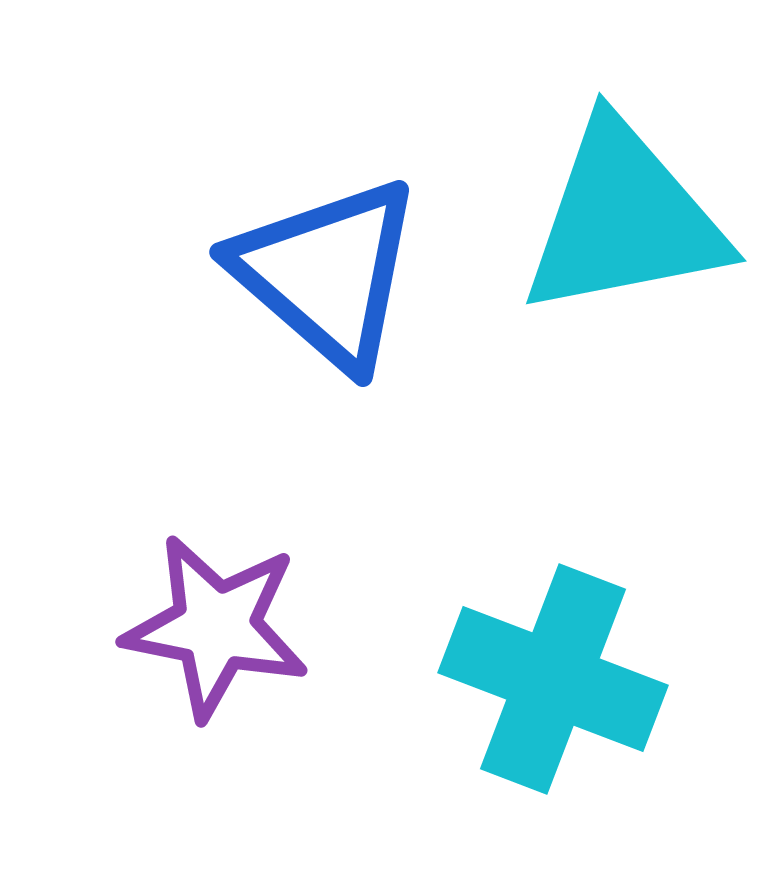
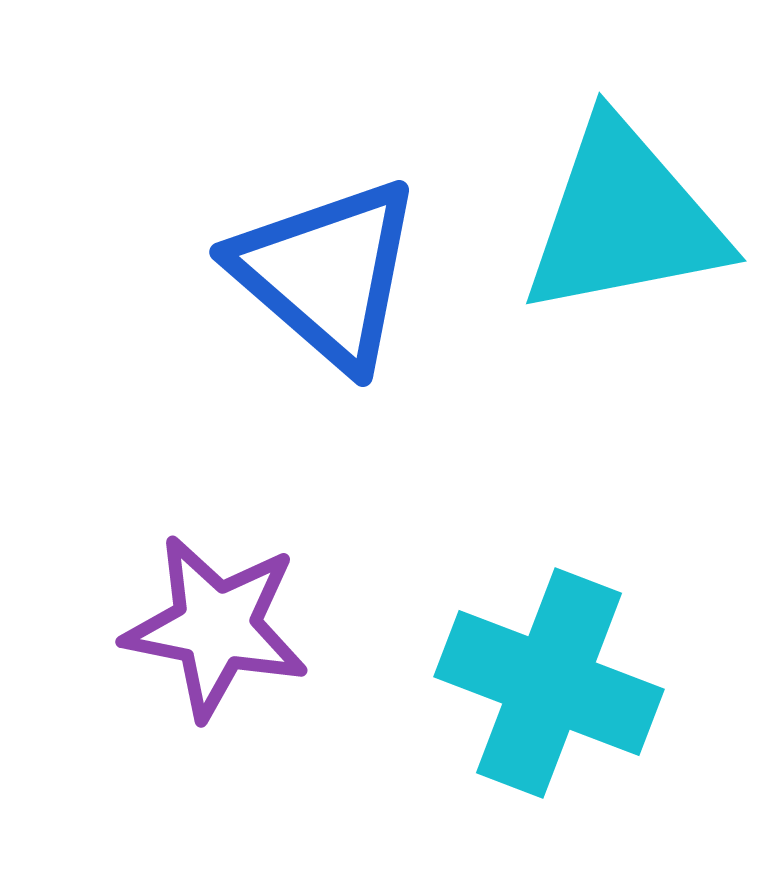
cyan cross: moved 4 px left, 4 px down
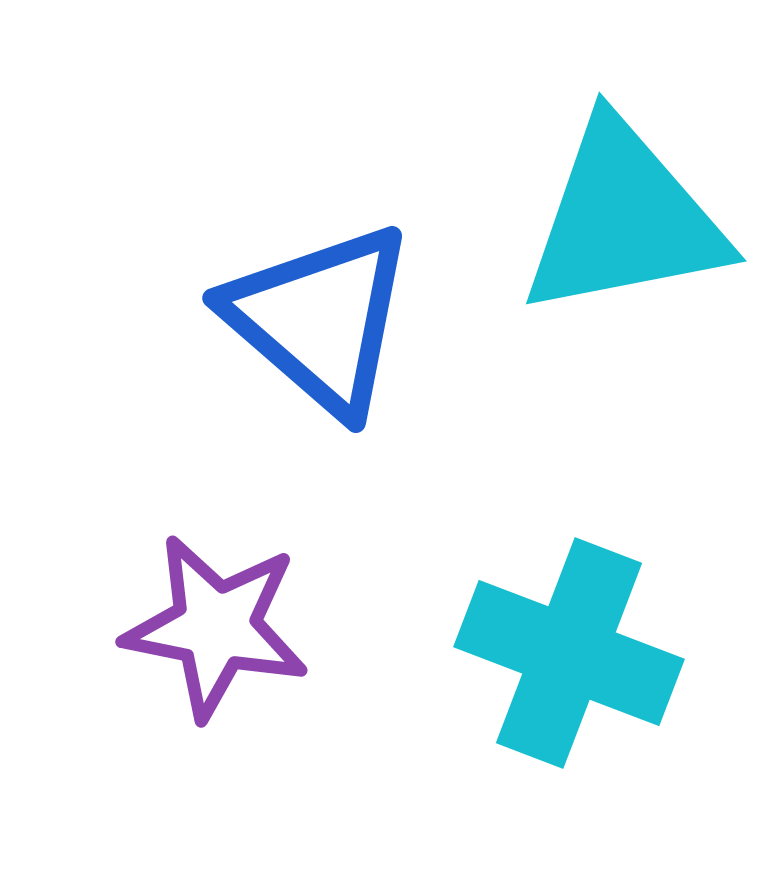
blue triangle: moved 7 px left, 46 px down
cyan cross: moved 20 px right, 30 px up
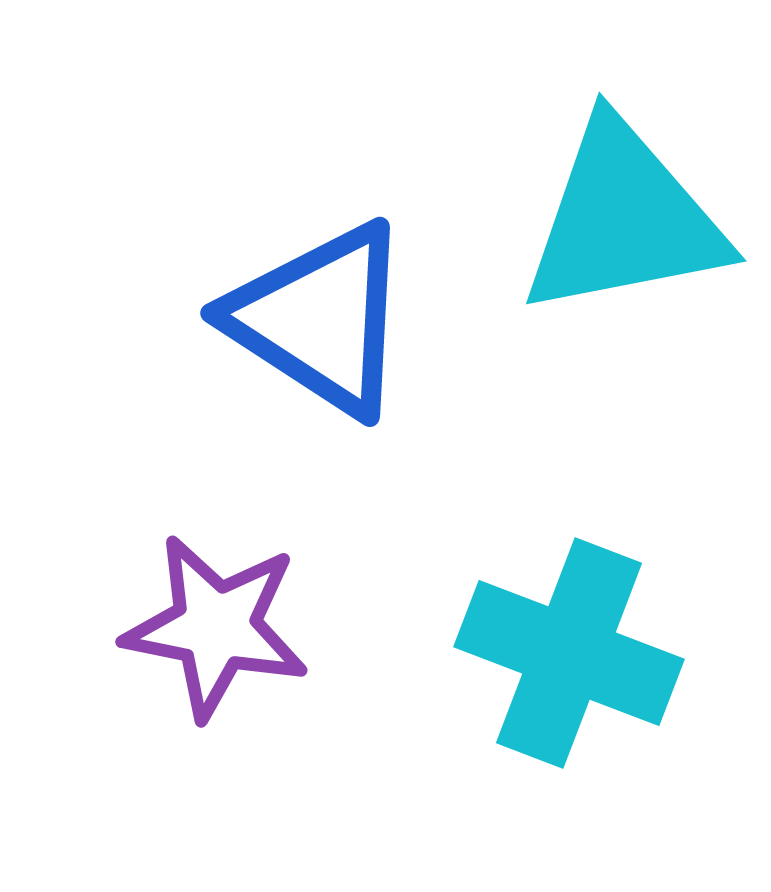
blue triangle: rotated 8 degrees counterclockwise
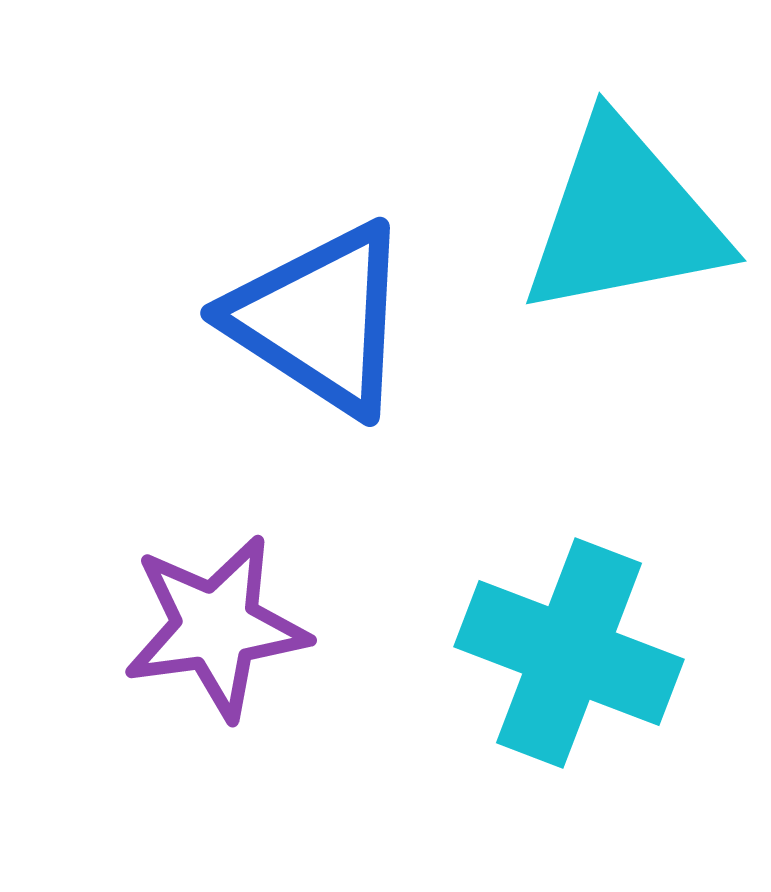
purple star: rotated 19 degrees counterclockwise
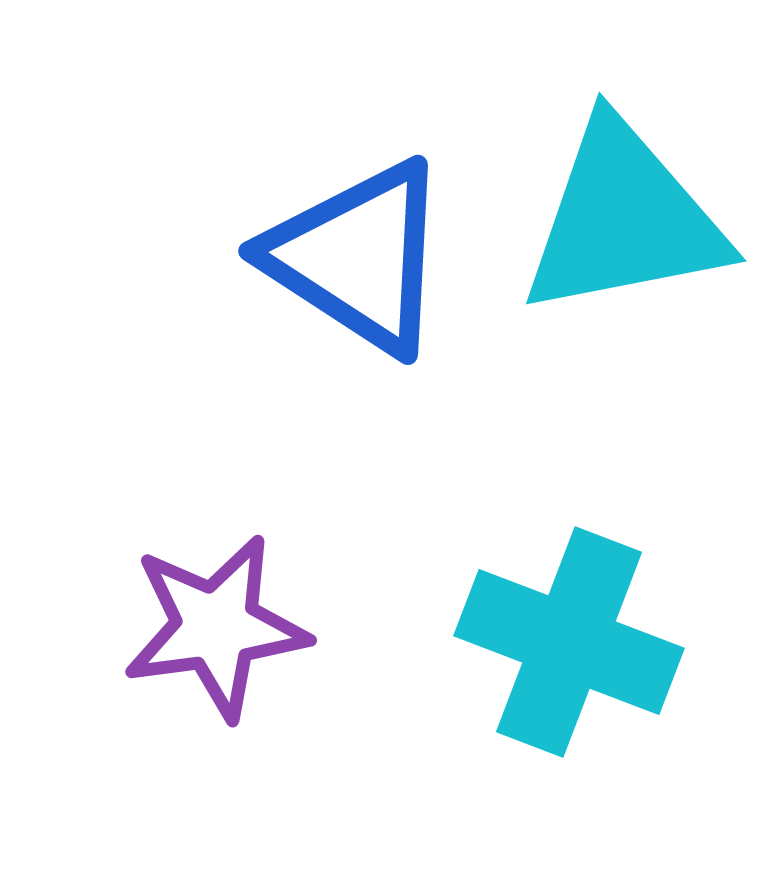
blue triangle: moved 38 px right, 62 px up
cyan cross: moved 11 px up
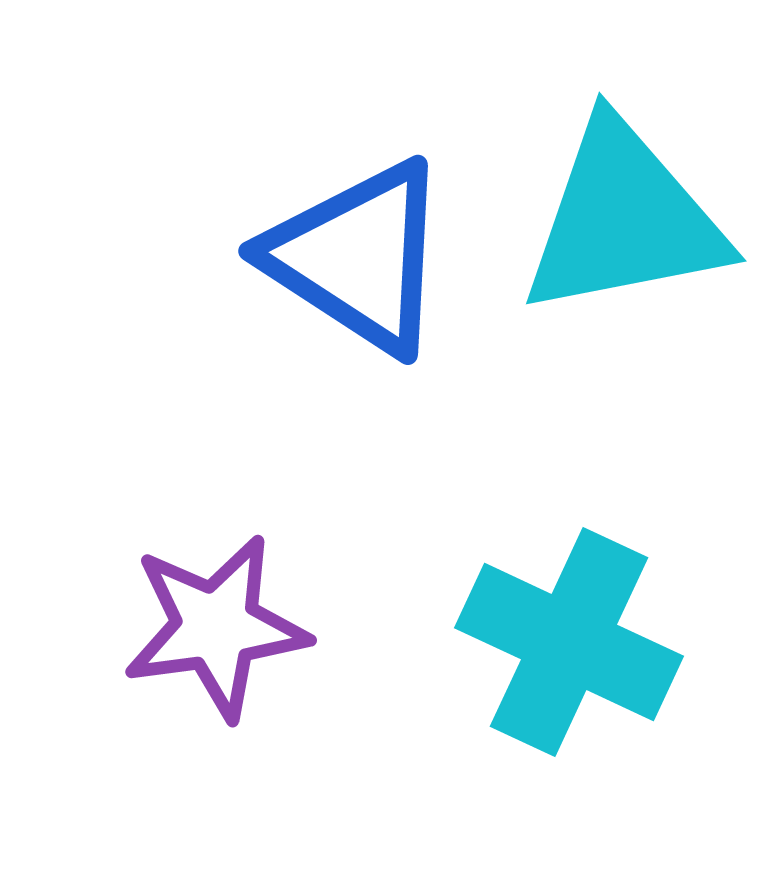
cyan cross: rotated 4 degrees clockwise
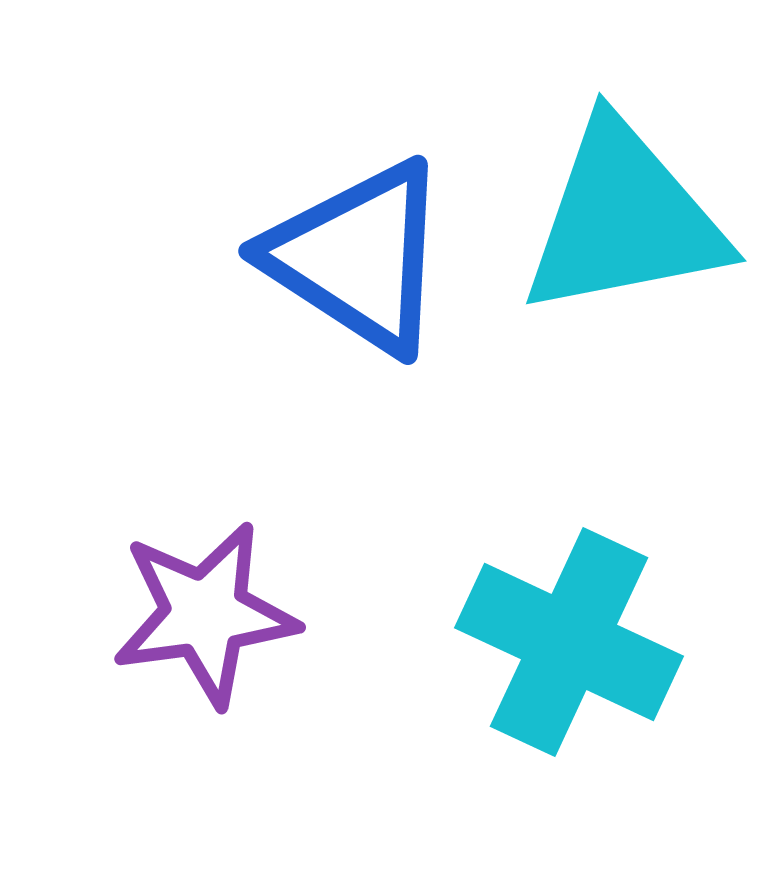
purple star: moved 11 px left, 13 px up
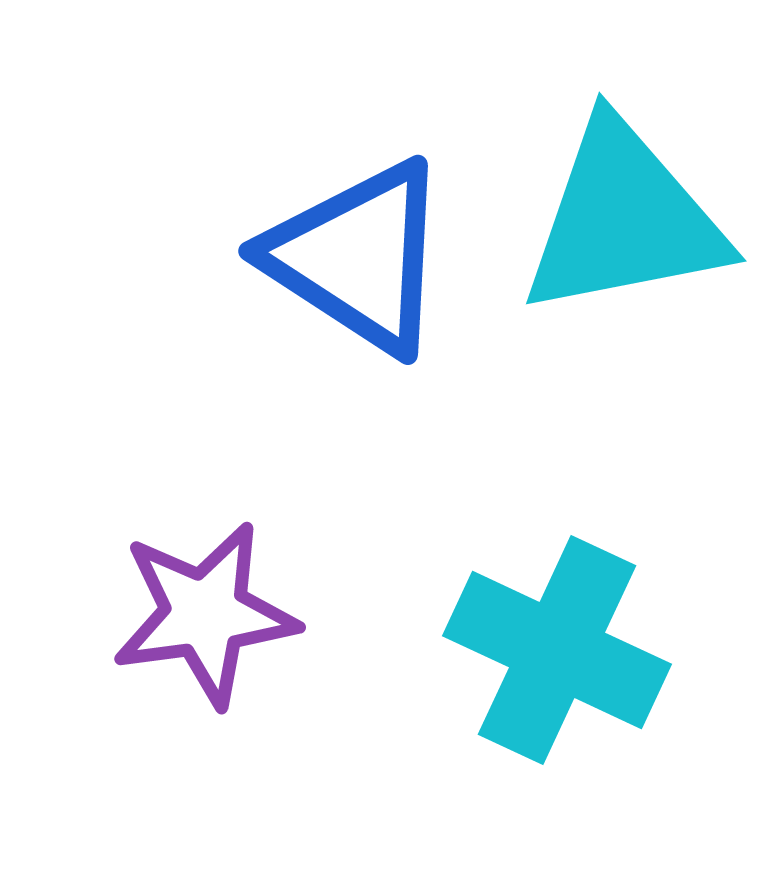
cyan cross: moved 12 px left, 8 px down
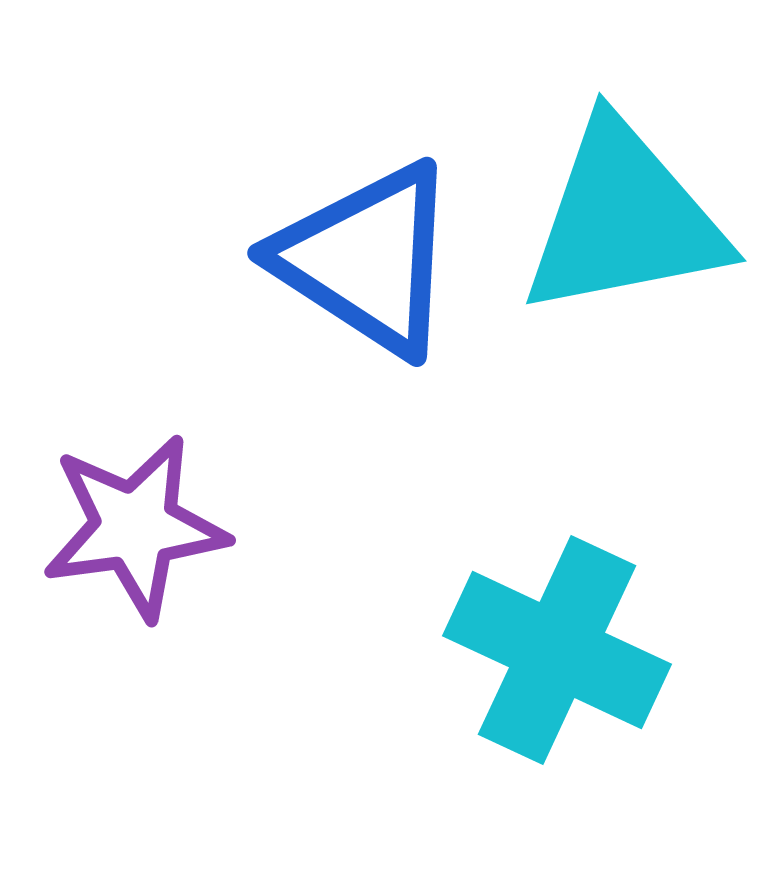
blue triangle: moved 9 px right, 2 px down
purple star: moved 70 px left, 87 px up
